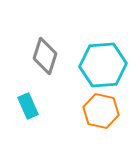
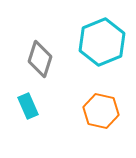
gray diamond: moved 5 px left, 3 px down
cyan hexagon: moved 1 px left, 23 px up; rotated 18 degrees counterclockwise
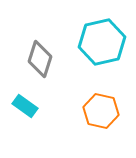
cyan hexagon: rotated 9 degrees clockwise
cyan rectangle: moved 3 px left; rotated 30 degrees counterclockwise
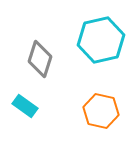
cyan hexagon: moved 1 px left, 2 px up
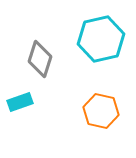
cyan hexagon: moved 1 px up
cyan rectangle: moved 5 px left, 4 px up; rotated 55 degrees counterclockwise
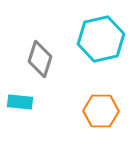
cyan rectangle: rotated 25 degrees clockwise
orange hexagon: rotated 12 degrees counterclockwise
